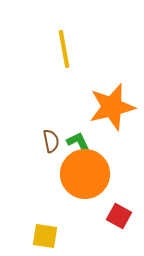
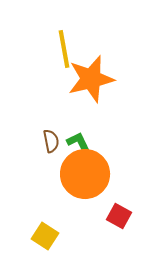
orange star: moved 21 px left, 28 px up
yellow square: rotated 24 degrees clockwise
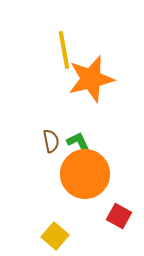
yellow line: moved 1 px down
yellow square: moved 10 px right; rotated 8 degrees clockwise
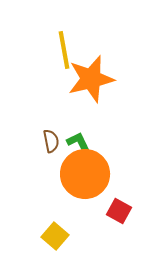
red square: moved 5 px up
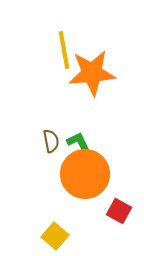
orange star: moved 1 px right, 6 px up; rotated 9 degrees clockwise
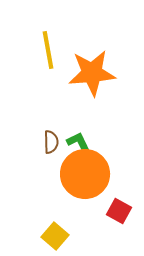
yellow line: moved 16 px left
brown semicircle: moved 1 px down; rotated 10 degrees clockwise
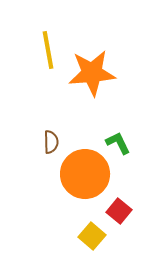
green L-shape: moved 39 px right
red square: rotated 10 degrees clockwise
yellow square: moved 37 px right
